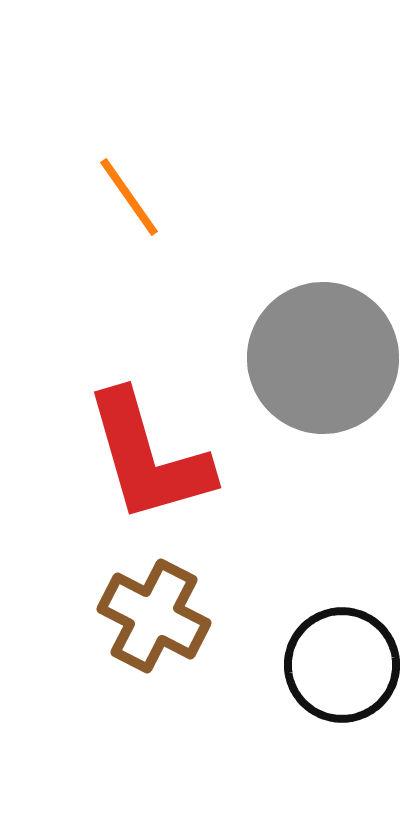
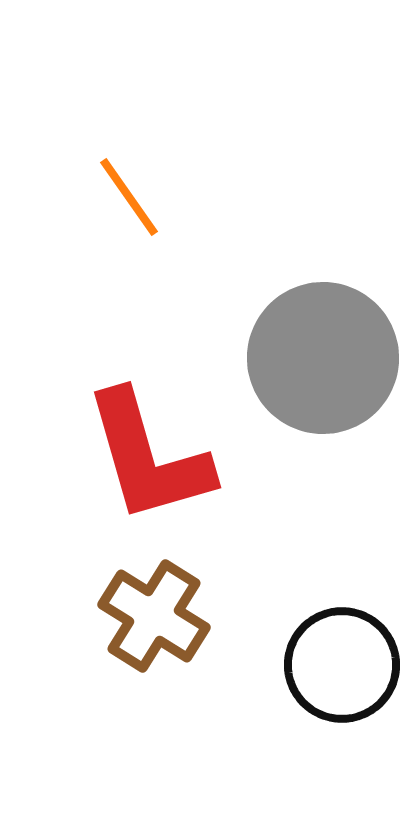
brown cross: rotated 5 degrees clockwise
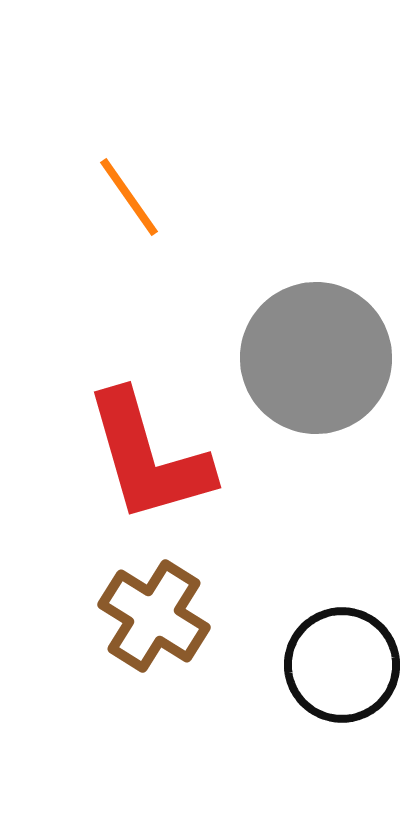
gray circle: moved 7 px left
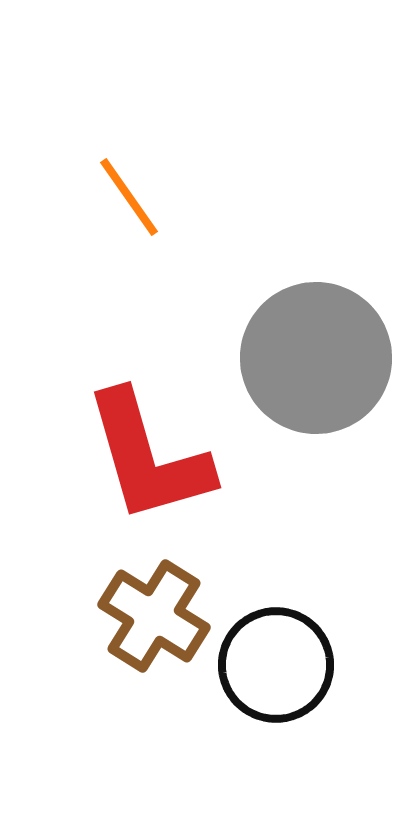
black circle: moved 66 px left
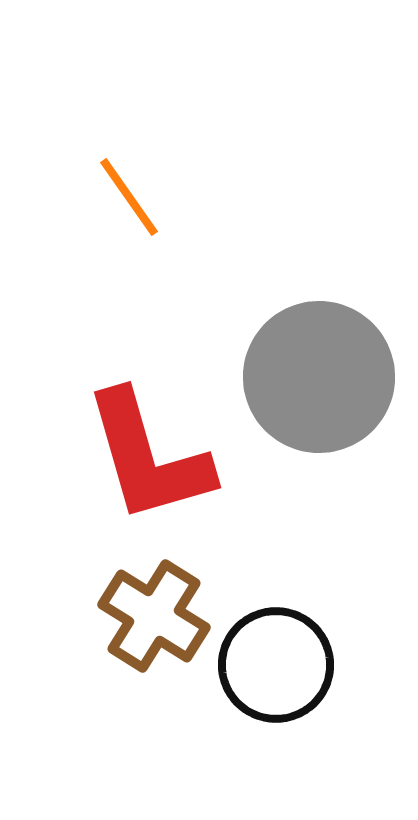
gray circle: moved 3 px right, 19 px down
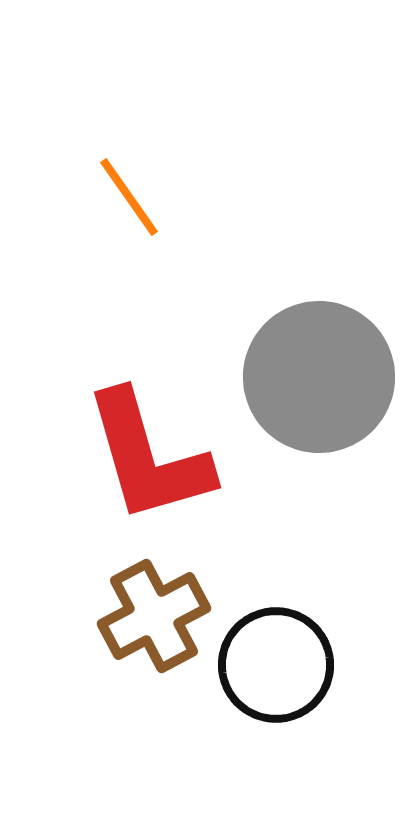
brown cross: rotated 30 degrees clockwise
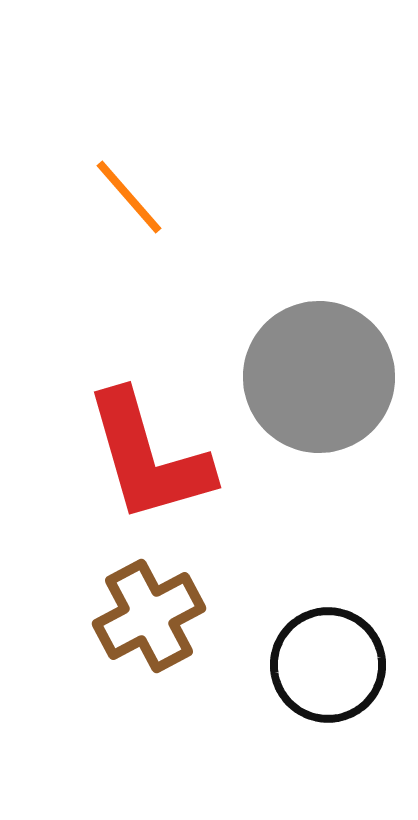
orange line: rotated 6 degrees counterclockwise
brown cross: moved 5 px left
black circle: moved 52 px right
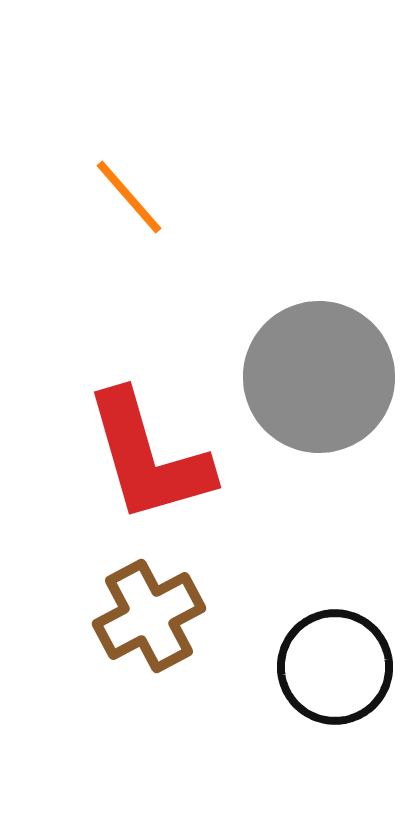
black circle: moved 7 px right, 2 px down
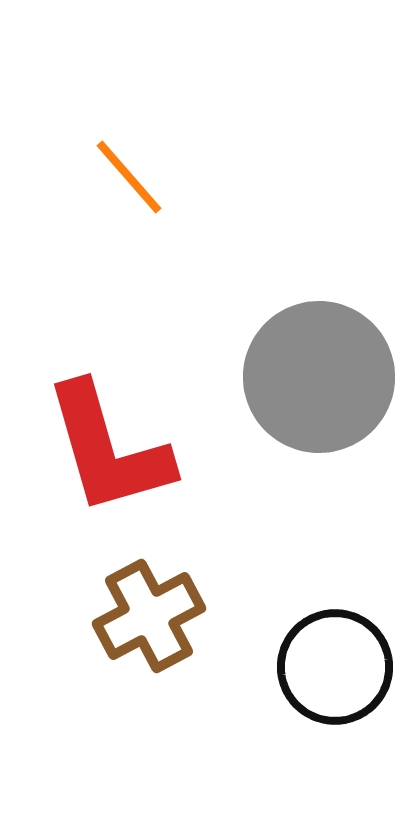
orange line: moved 20 px up
red L-shape: moved 40 px left, 8 px up
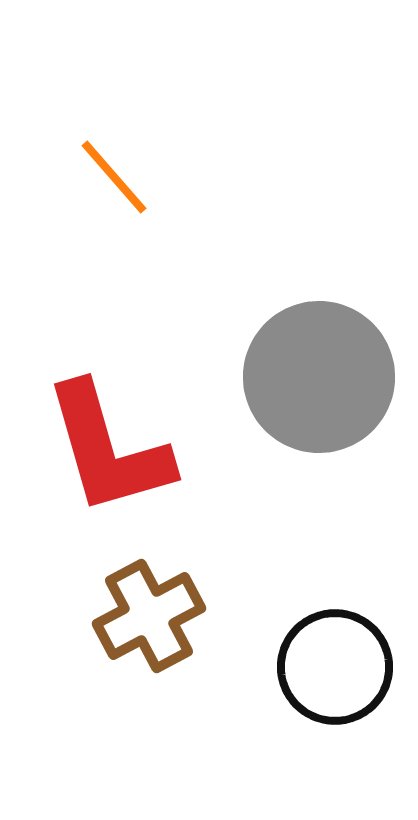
orange line: moved 15 px left
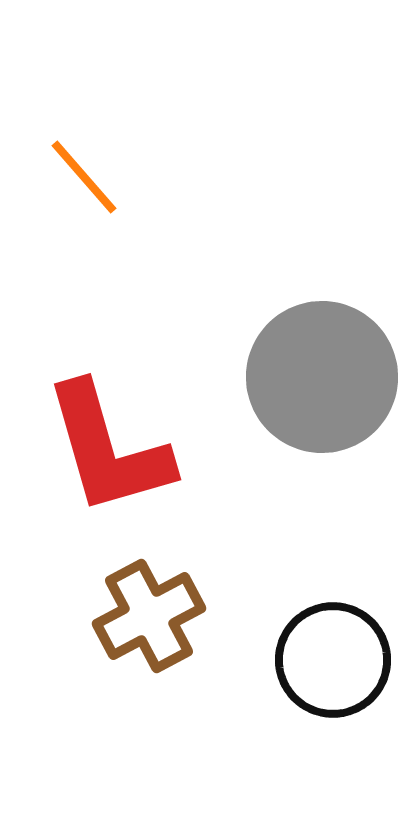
orange line: moved 30 px left
gray circle: moved 3 px right
black circle: moved 2 px left, 7 px up
